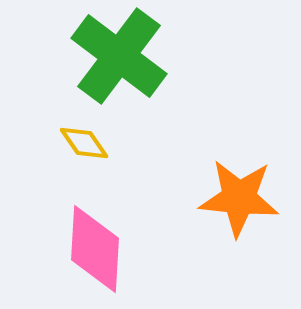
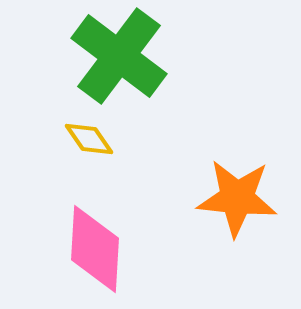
yellow diamond: moved 5 px right, 4 px up
orange star: moved 2 px left
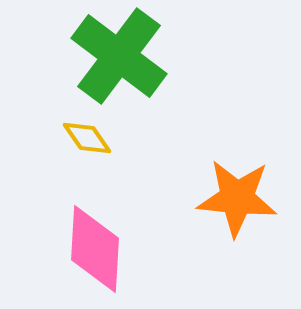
yellow diamond: moved 2 px left, 1 px up
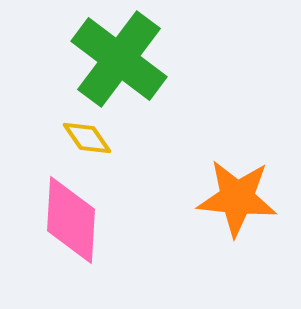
green cross: moved 3 px down
pink diamond: moved 24 px left, 29 px up
